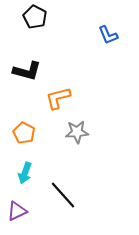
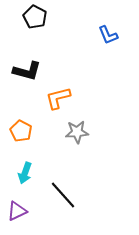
orange pentagon: moved 3 px left, 2 px up
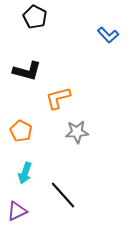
blue L-shape: rotated 20 degrees counterclockwise
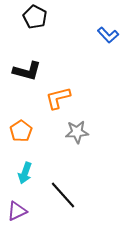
orange pentagon: rotated 10 degrees clockwise
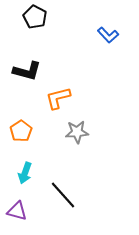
purple triangle: rotated 40 degrees clockwise
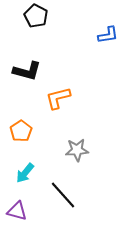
black pentagon: moved 1 px right, 1 px up
blue L-shape: rotated 55 degrees counterclockwise
gray star: moved 18 px down
cyan arrow: rotated 20 degrees clockwise
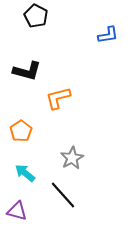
gray star: moved 5 px left, 8 px down; rotated 25 degrees counterclockwise
cyan arrow: rotated 90 degrees clockwise
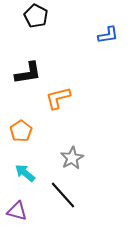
black L-shape: moved 1 px right, 2 px down; rotated 24 degrees counterclockwise
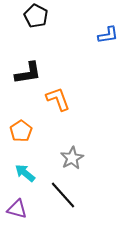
orange L-shape: moved 1 px down; rotated 84 degrees clockwise
purple triangle: moved 2 px up
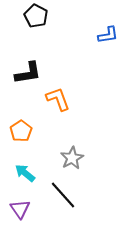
purple triangle: moved 3 px right; rotated 40 degrees clockwise
